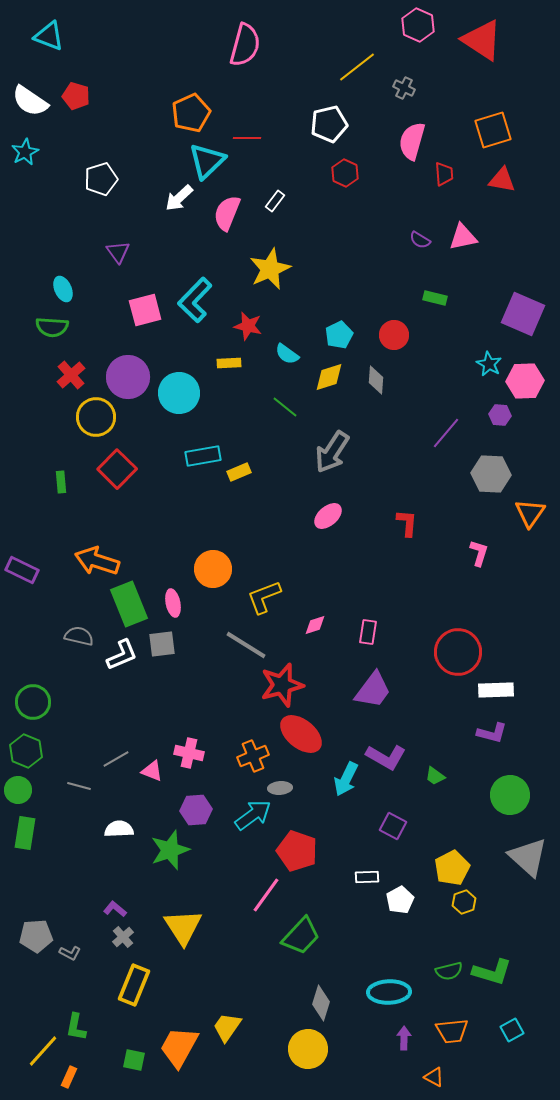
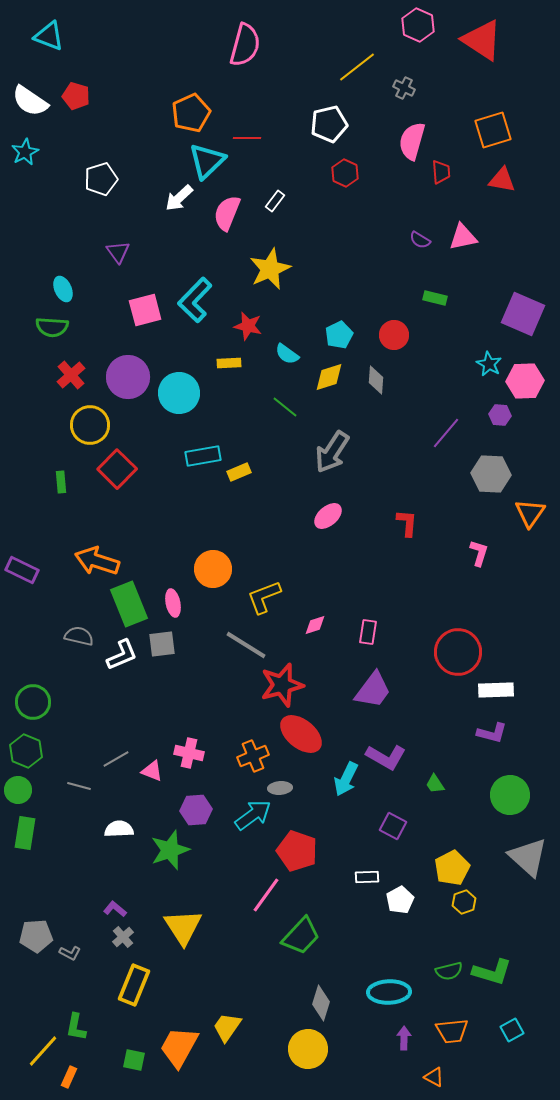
red trapezoid at (444, 174): moved 3 px left, 2 px up
yellow circle at (96, 417): moved 6 px left, 8 px down
green trapezoid at (435, 776): moved 8 px down; rotated 20 degrees clockwise
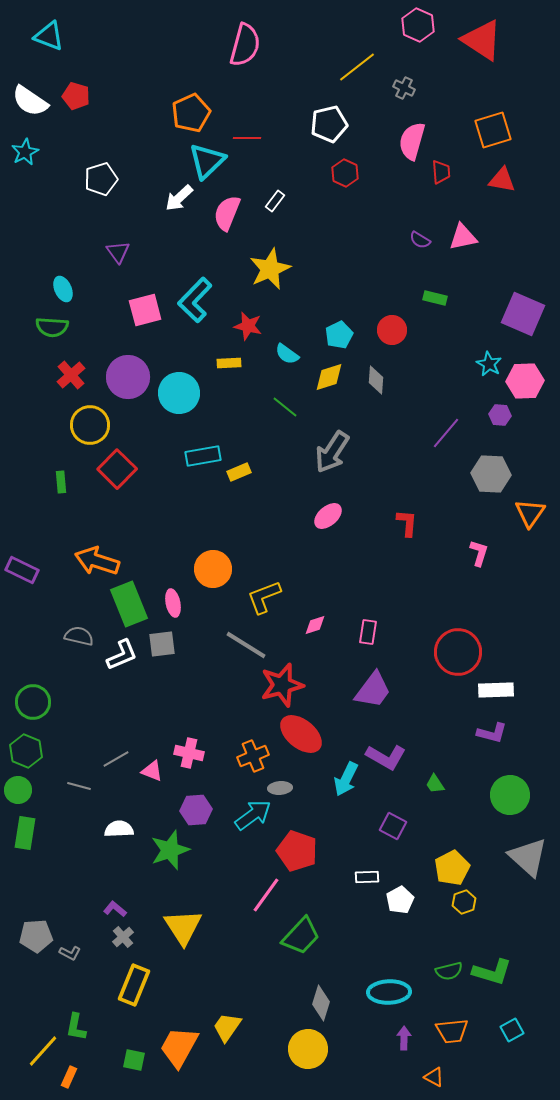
red circle at (394, 335): moved 2 px left, 5 px up
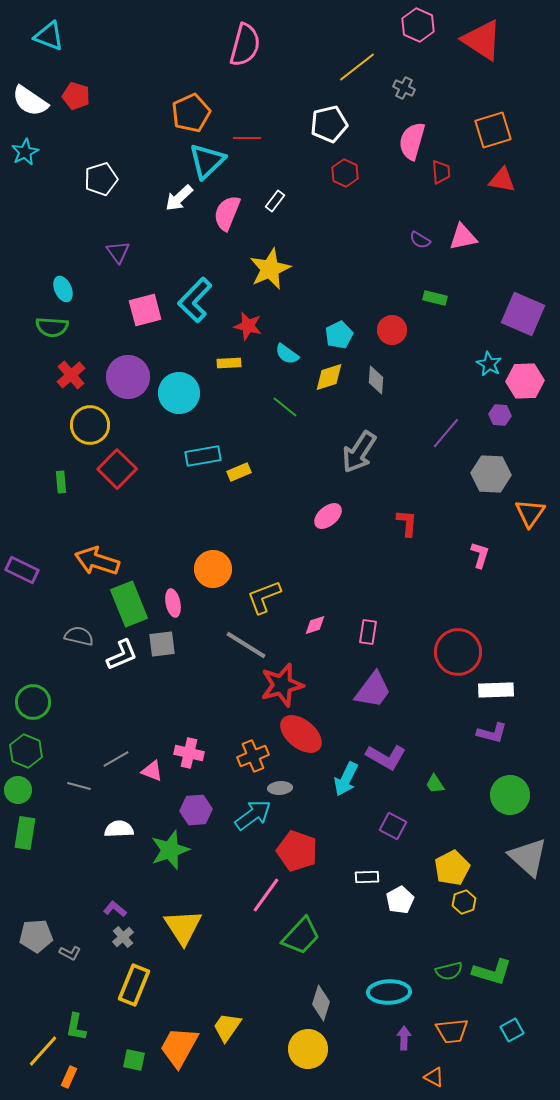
gray arrow at (332, 452): moved 27 px right
pink L-shape at (479, 553): moved 1 px right, 2 px down
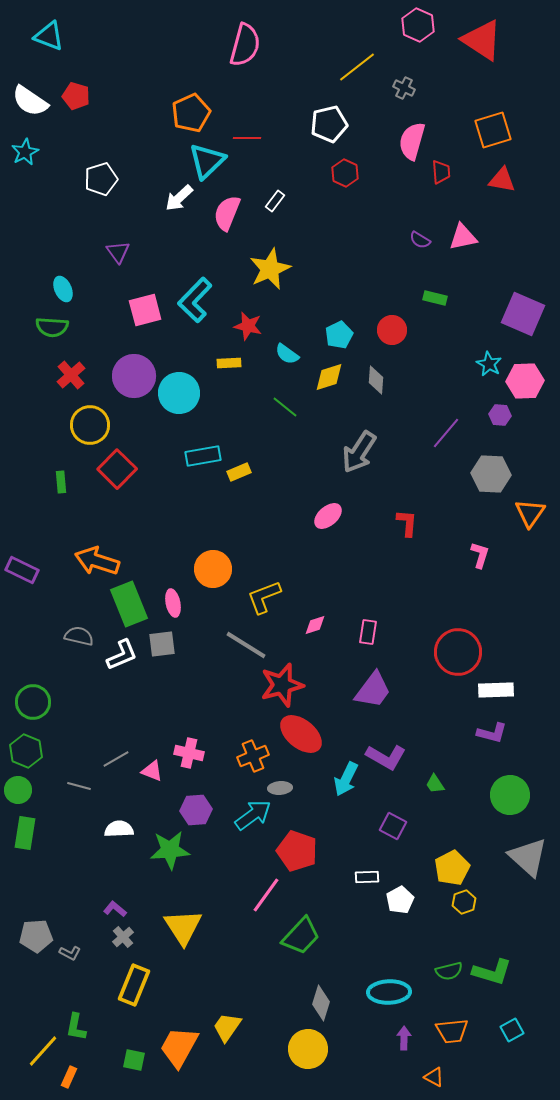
purple circle at (128, 377): moved 6 px right, 1 px up
green star at (170, 850): rotated 15 degrees clockwise
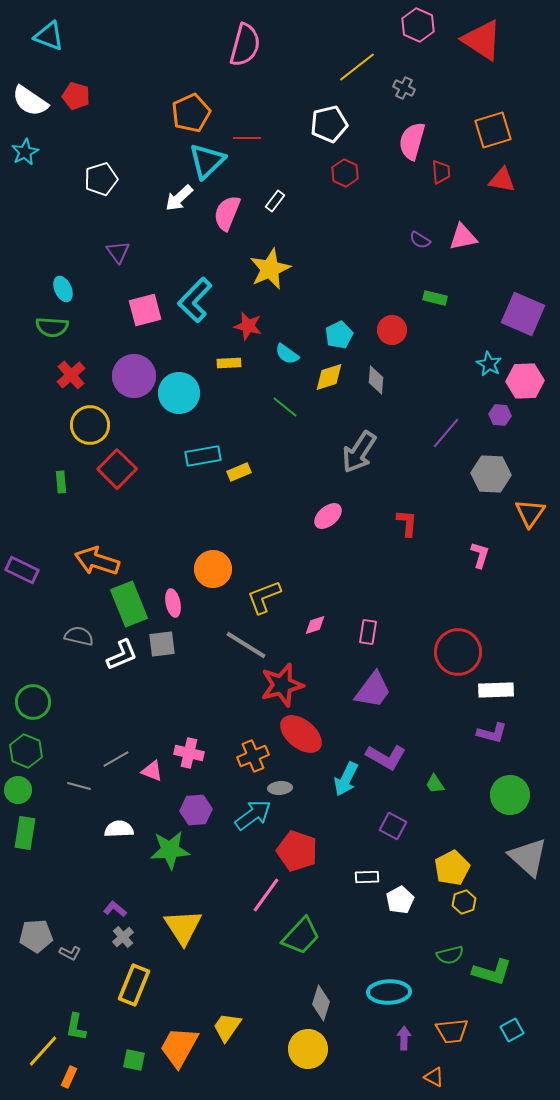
green semicircle at (449, 971): moved 1 px right, 16 px up
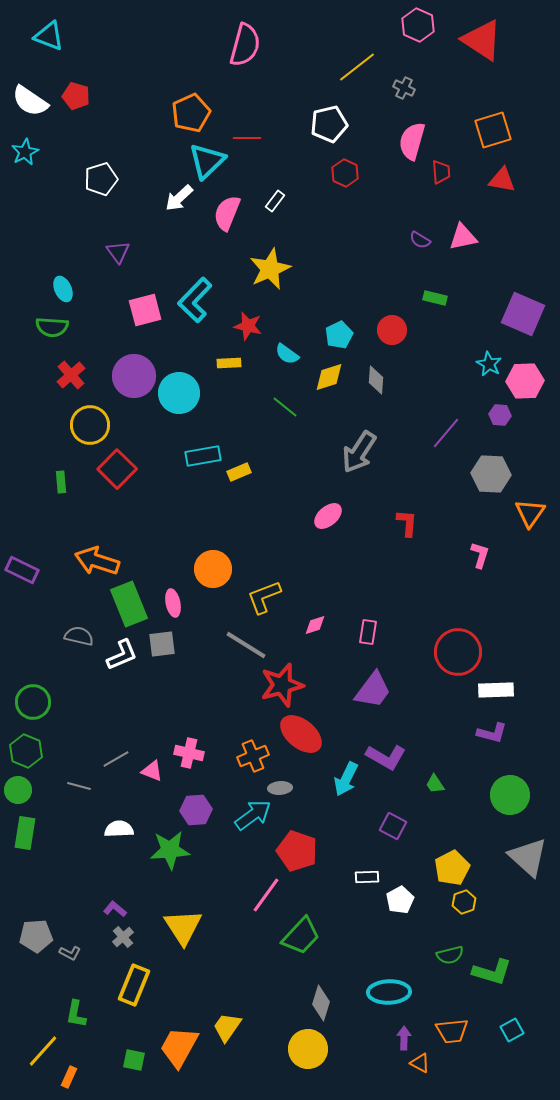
green L-shape at (76, 1027): moved 13 px up
orange triangle at (434, 1077): moved 14 px left, 14 px up
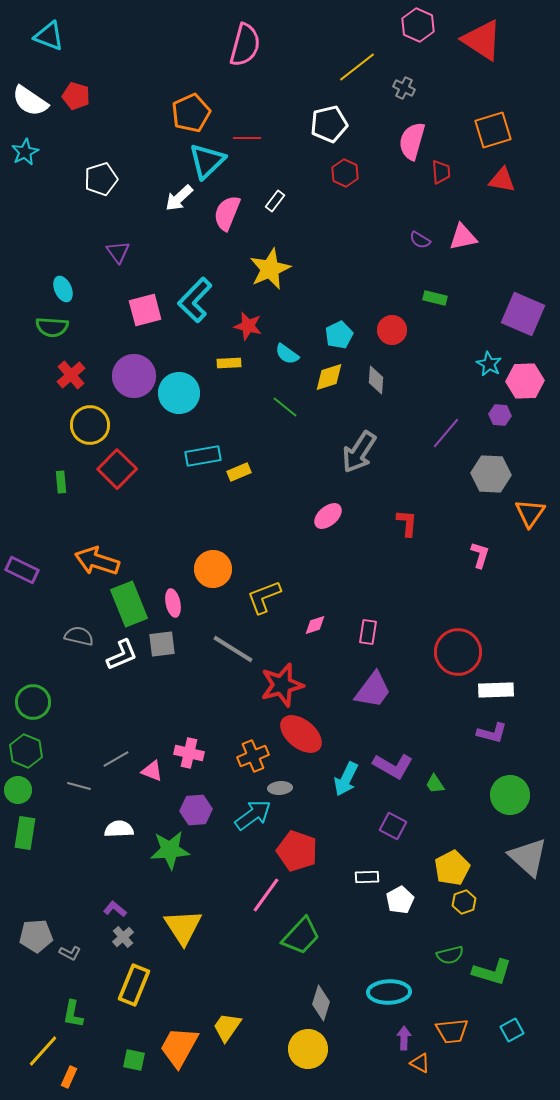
gray line at (246, 645): moved 13 px left, 4 px down
purple L-shape at (386, 757): moved 7 px right, 9 px down
green L-shape at (76, 1014): moved 3 px left
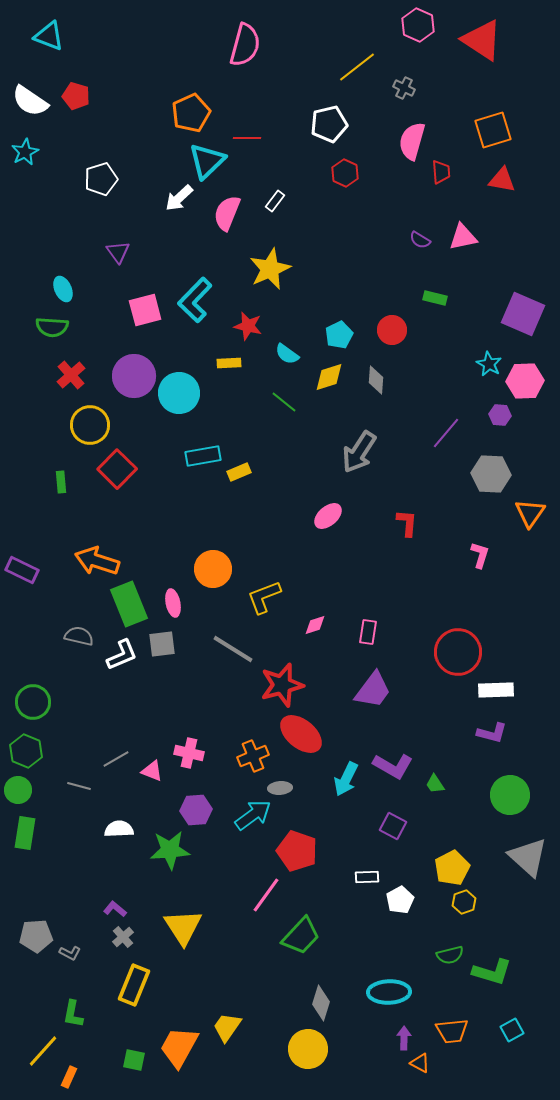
green line at (285, 407): moved 1 px left, 5 px up
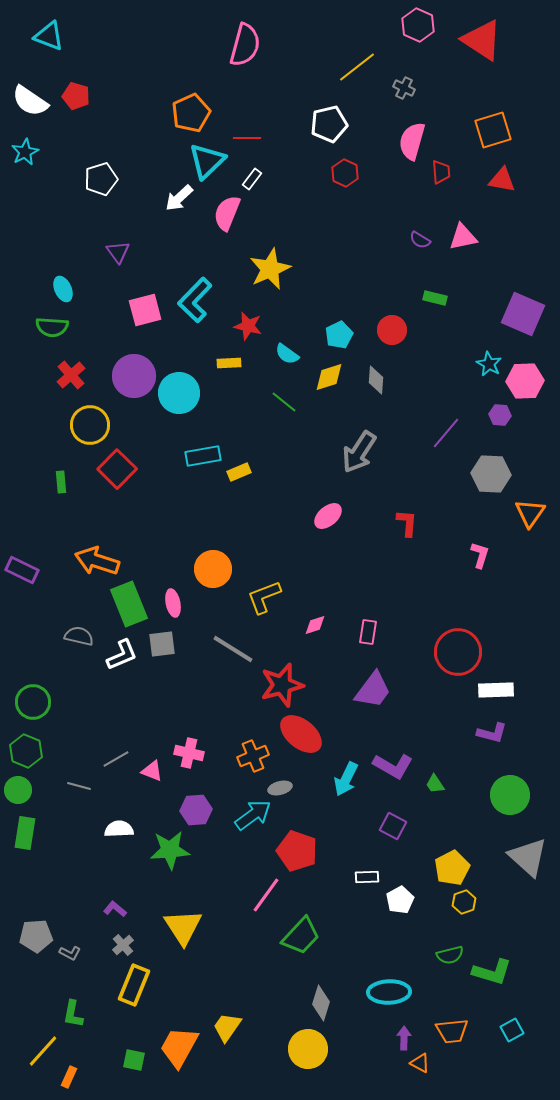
white rectangle at (275, 201): moved 23 px left, 22 px up
gray ellipse at (280, 788): rotated 10 degrees counterclockwise
gray cross at (123, 937): moved 8 px down
